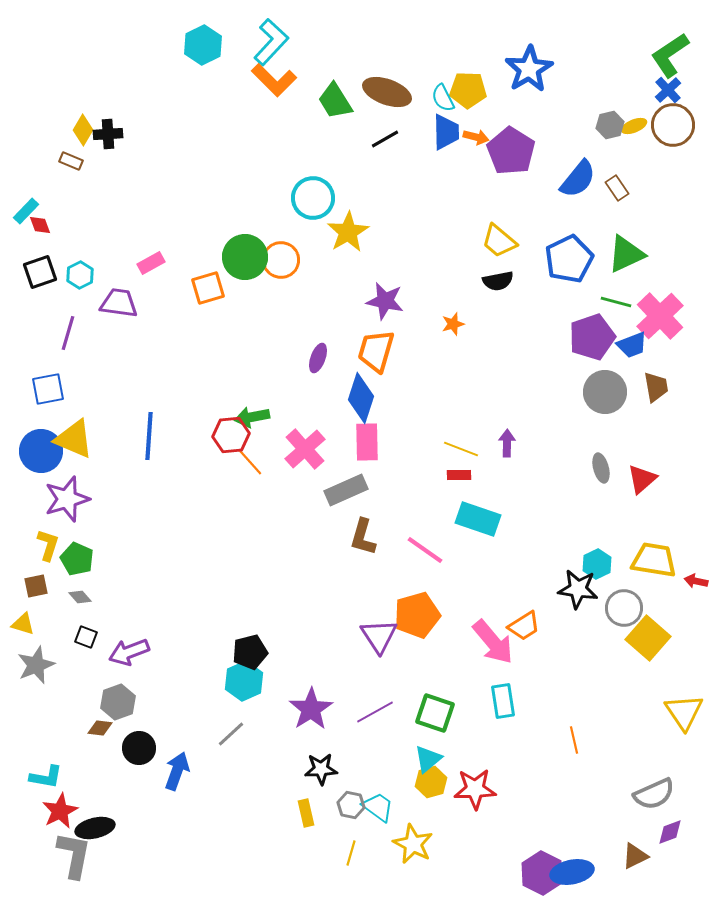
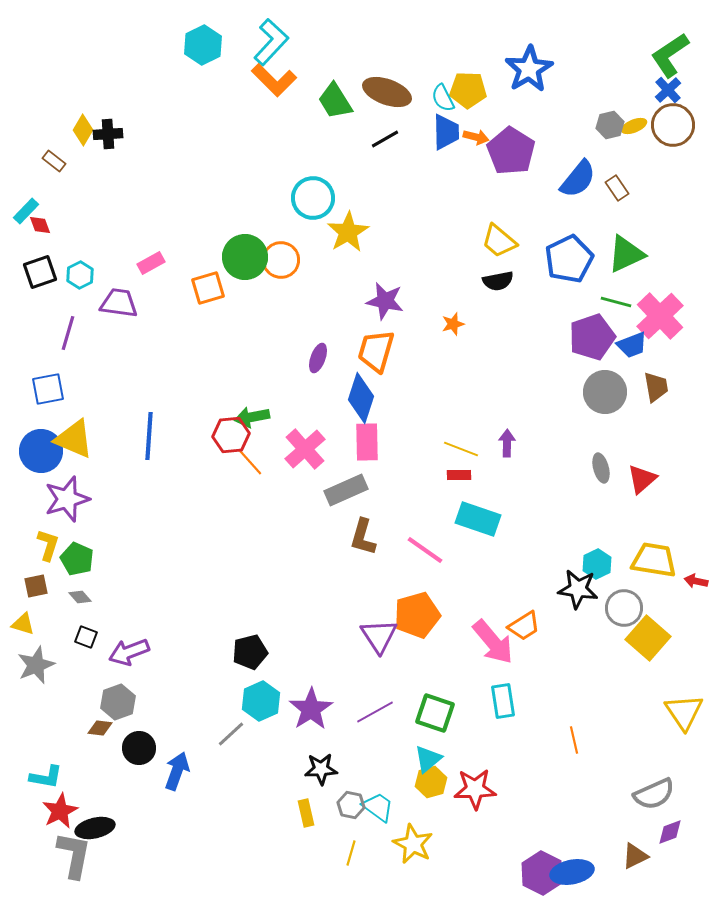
brown rectangle at (71, 161): moved 17 px left; rotated 15 degrees clockwise
cyan hexagon at (244, 681): moved 17 px right, 20 px down
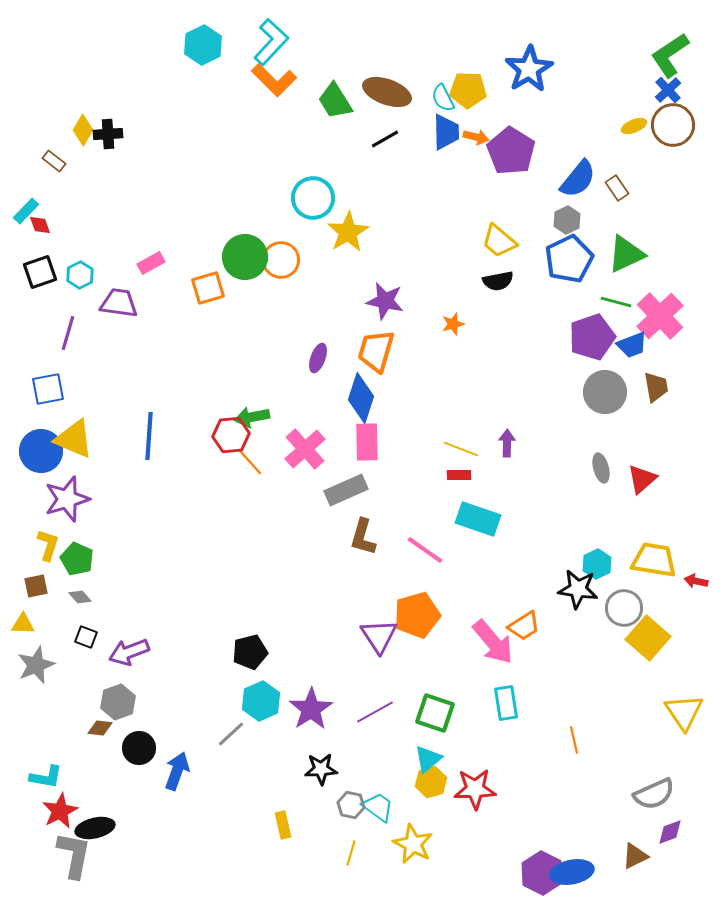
gray hexagon at (610, 125): moved 43 px left, 95 px down; rotated 12 degrees counterclockwise
yellow triangle at (23, 624): rotated 15 degrees counterclockwise
cyan rectangle at (503, 701): moved 3 px right, 2 px down
yellow rectangle at (306, 813): moved 23 px left, 12 px down
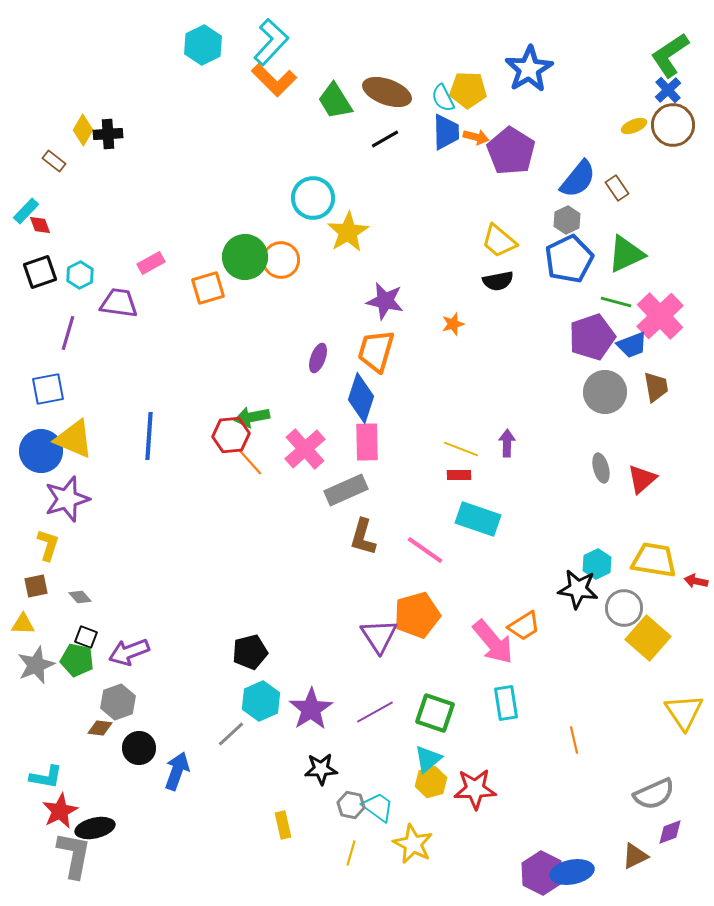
green pentagon at (77, 559): moved 101 px down; rotated 12 degrees counterclockwise
